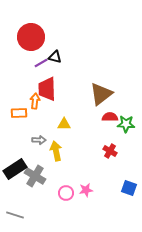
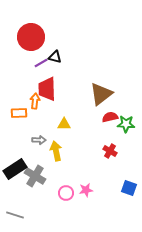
red semicircle: rotated 14 degrees counterclockwise
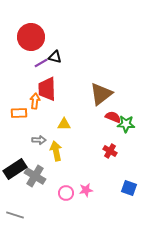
red semicircle: moved 3 px right; rotated 35 degrees clockwise
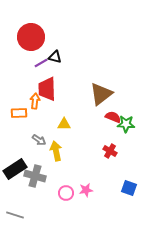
gray arrow: rotated 32 degrees clockwise
gray cross: rotated 15 degrees counterclockwise
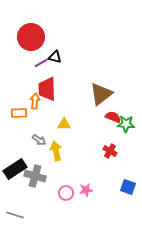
blue square: moved 1 px left, 1 px up
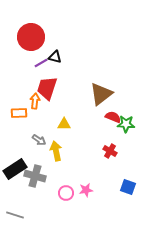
red trapezoid: moved 1 px up; rotated 20 degrees clockwise
